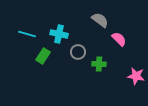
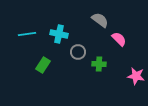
cyan line: rotated 24 degrees counterclockwise
green rectangle: moved 9 px down
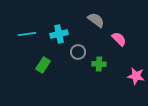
gray semicircle: moved 4 px left
cyan cross: rotated 24 degrees counterclockwise
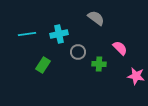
gray semicircle: moved 2 px up
pink semicircle: moved 1 px right, 9 px down
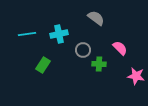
gray circle: moved 5 px right, 2 px up
